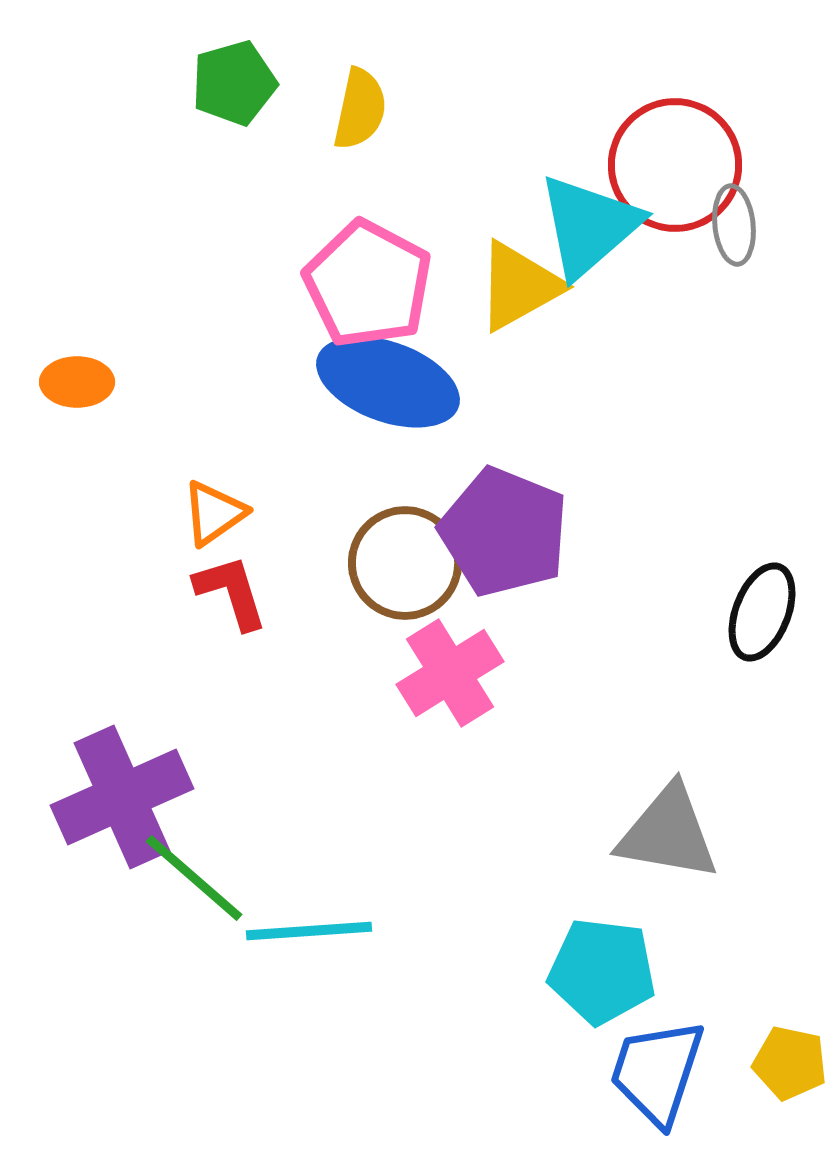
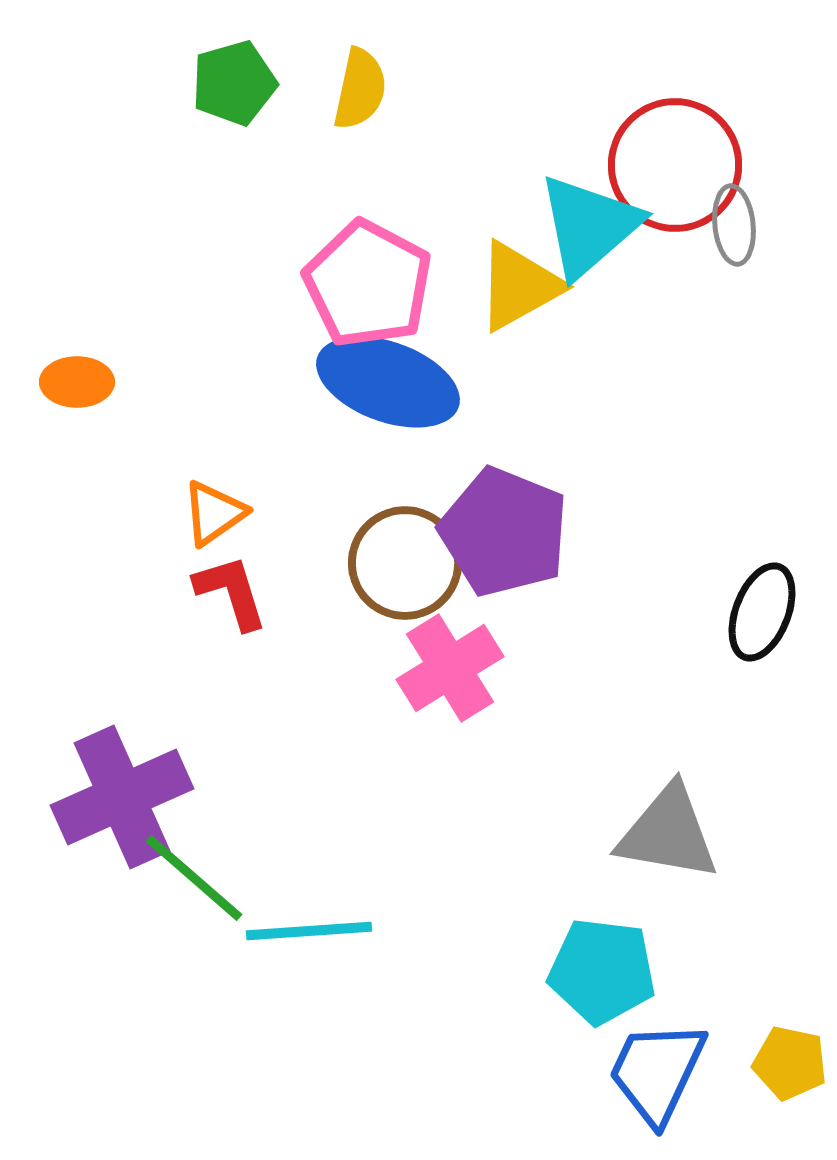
yellow semicircle: moved 20 px up
pink cross: moved 5 px up
blue trapezoid: rotated 7 degrees clockwise
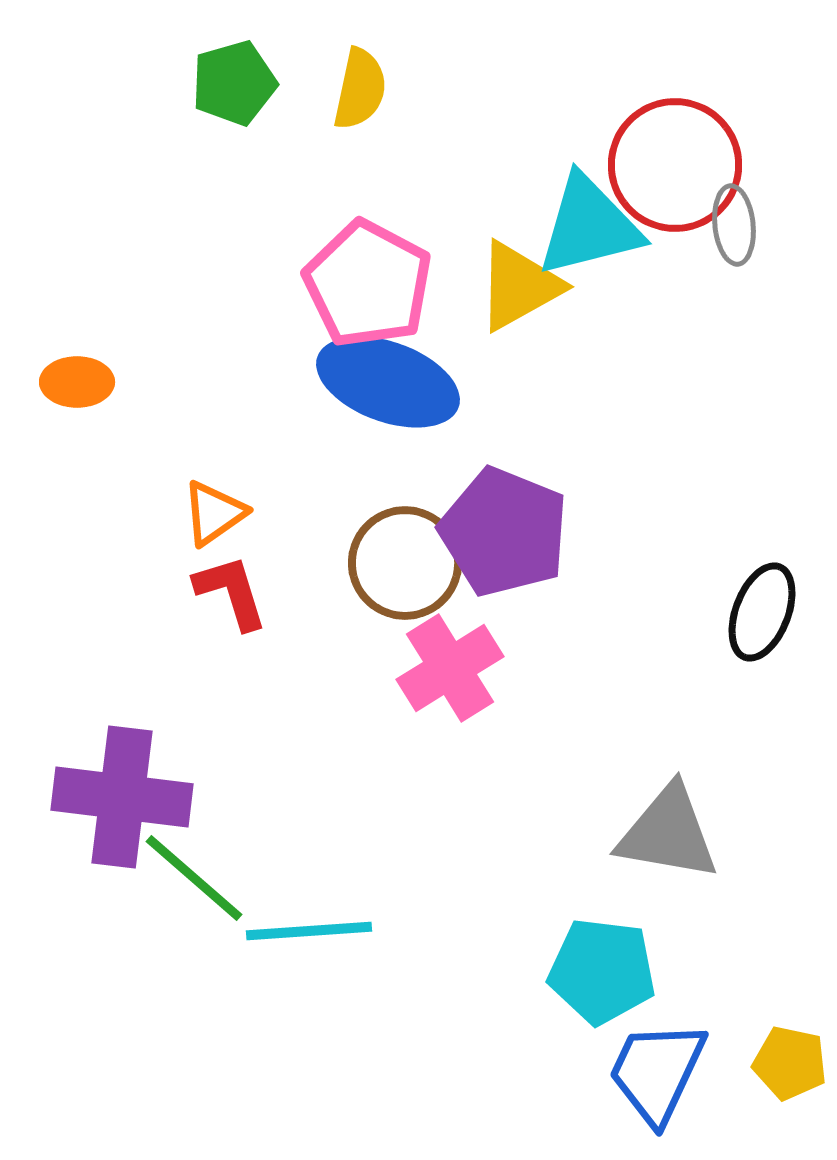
cyan triangle: rotated 27 degrees clockwise
purple cross: rotated 31 degrees clockwise
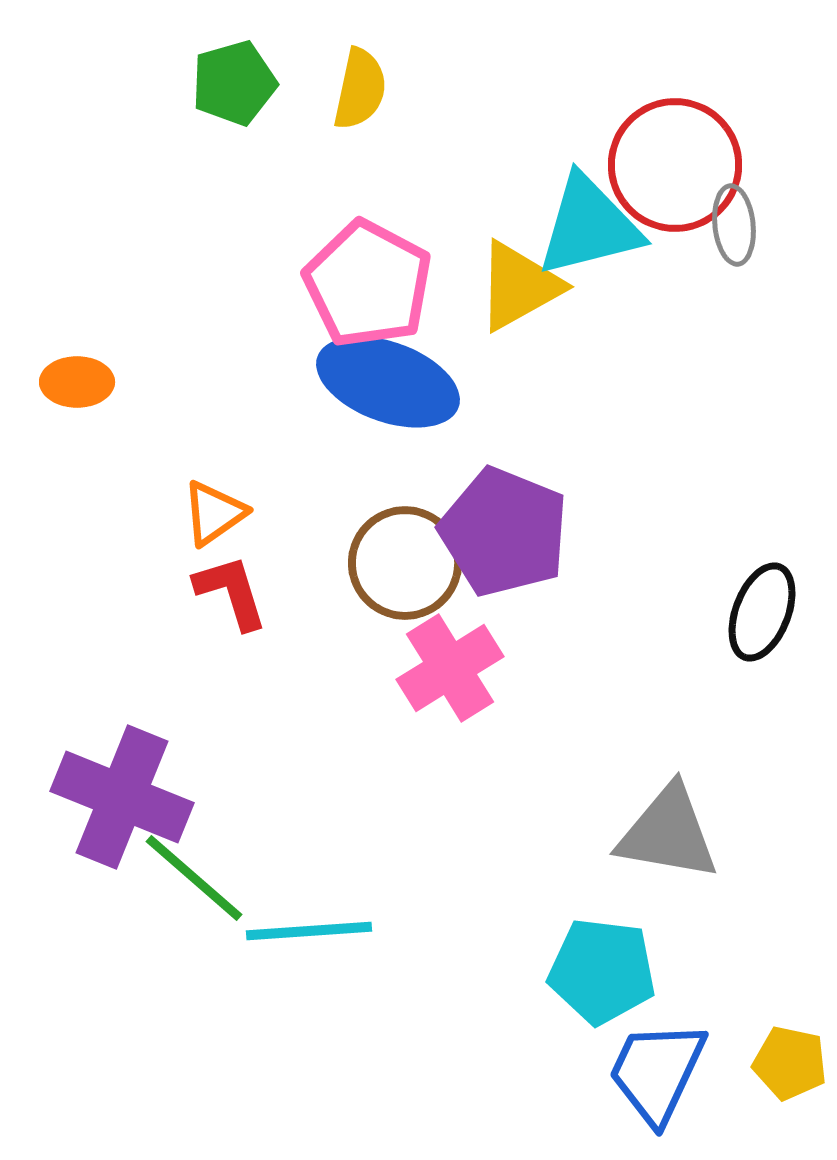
purple cross: rotated 15 degrees clockwise
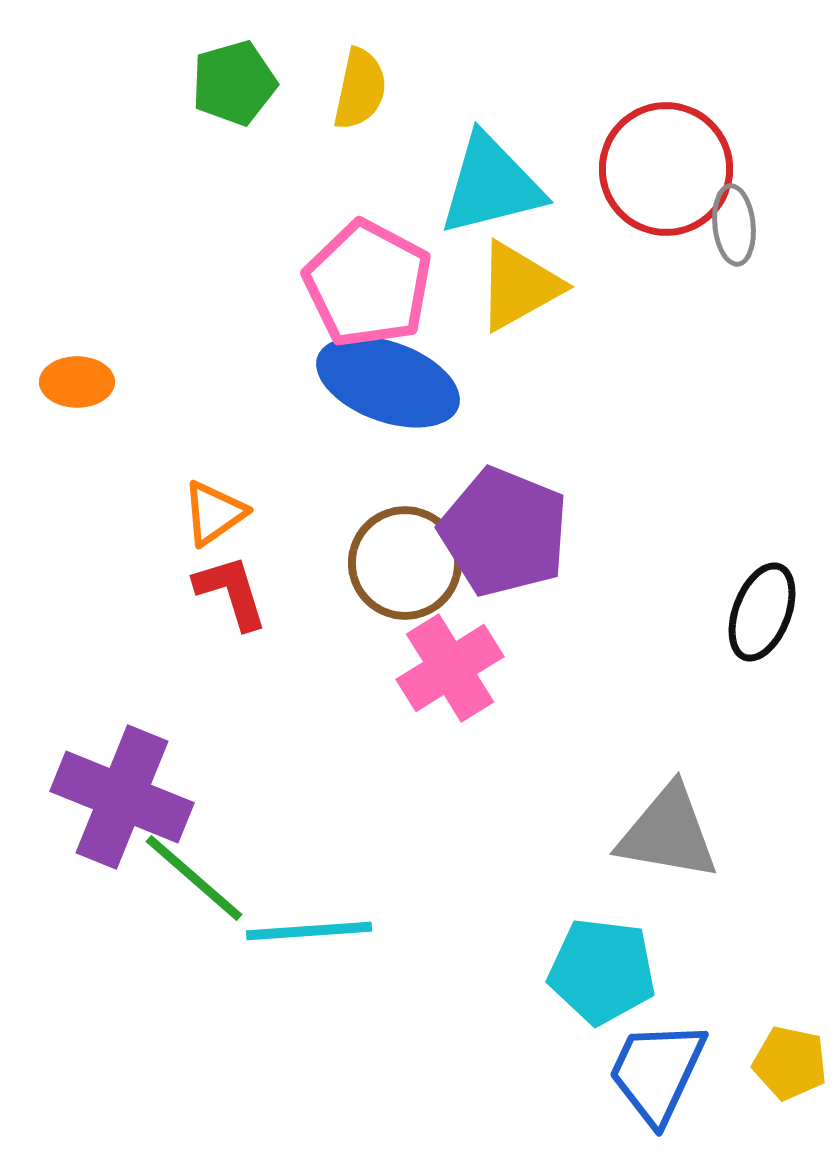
red circle: moved 9 px left, 4 px down
cyan triangle: moved 98 px left, 41 px up
